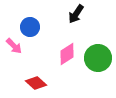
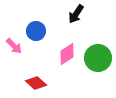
blue circle: moved 6 px right, 4 px down
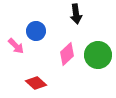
black arrow: rotated 42 degrees counterclockwise
pink arrow: moved 2 px right
pink diamond: rotated 10 degrees counterclockwise
green circle: moved 3 px up
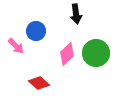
green circle: moved 2 px left, 2 px up
red diamond: moved 3 px right
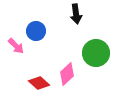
pink diamond: moved 20 px down
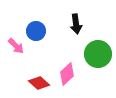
black arrow: moved 10 px down
green circle: moved 2 px right, 1 px down
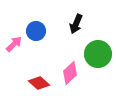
black arrow: rotated 30 degrees clockwise
pink arrow: moved 2 px left, 2 px up; rotated 90 degrees counterclockwise
pink diamond: moved 3 px right, 1 px up
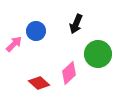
pink diamond: moved 1 px left
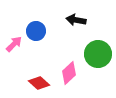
black arrow: moved 4 px up; rotated 78 degrees clockwise
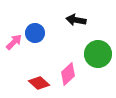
blue circle: moved 1 px left, 2 px down
pink arrow: moved 2 px up
pink diamond: moved 1 px left, 1 px down
